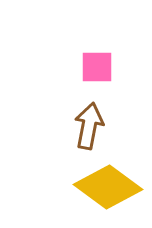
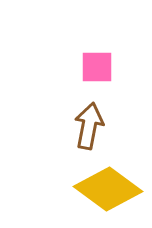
yellow diamond: moved 2 px down
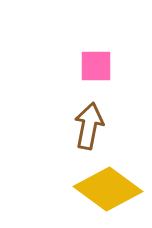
pink square: moved 1 px left, 1 px up
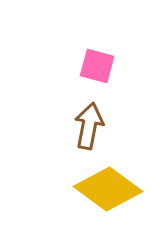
pink square: moved 1 px right; rotated 15 degrees clockwise
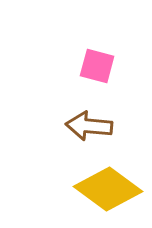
brown arrow: rotated 96 degrees counterclockwise
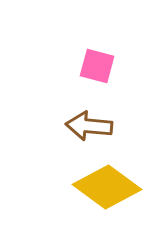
yellow diamond: moved 1 px left, 2 px up
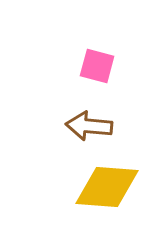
yellow diamond: rotated 32 degrees counterclockwise
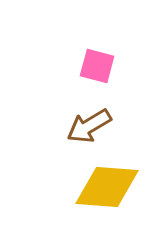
brown arrow: rotated 36 degrees counterclockwise
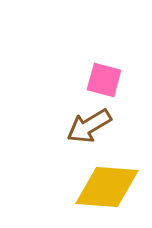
pink square: moved 7 px right, 14 px down
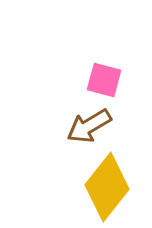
yellow diamond: rotated 56 degrees counterclockwise
